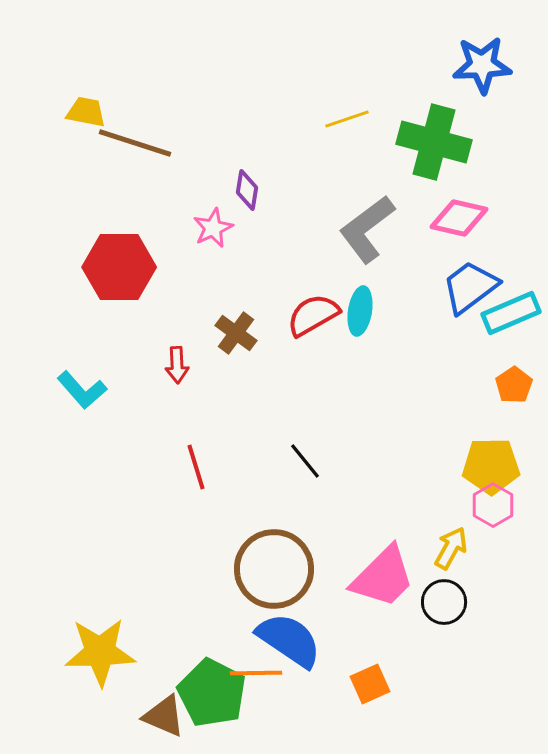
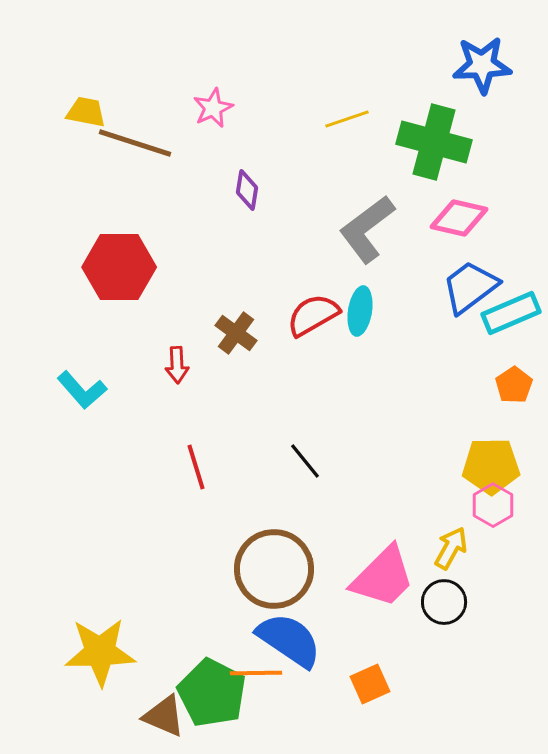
pink star: moved 120 px up
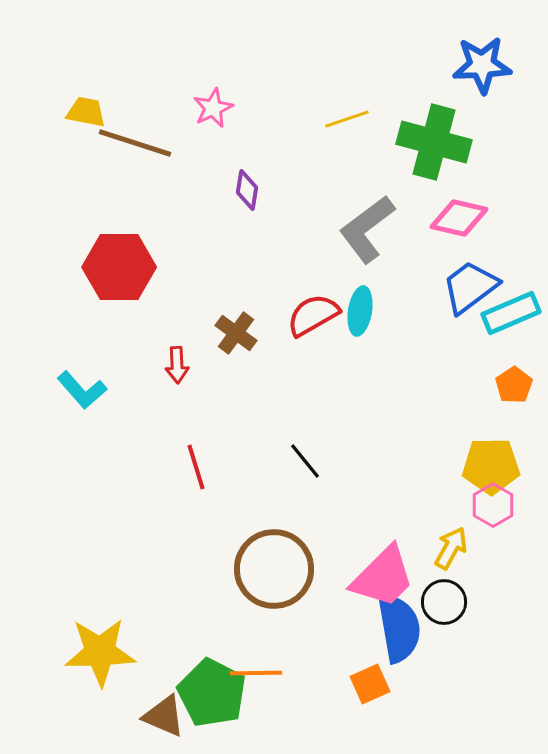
blue semicircle: moved 110 px right, 12 px up; rotated 46 degrees clockwise
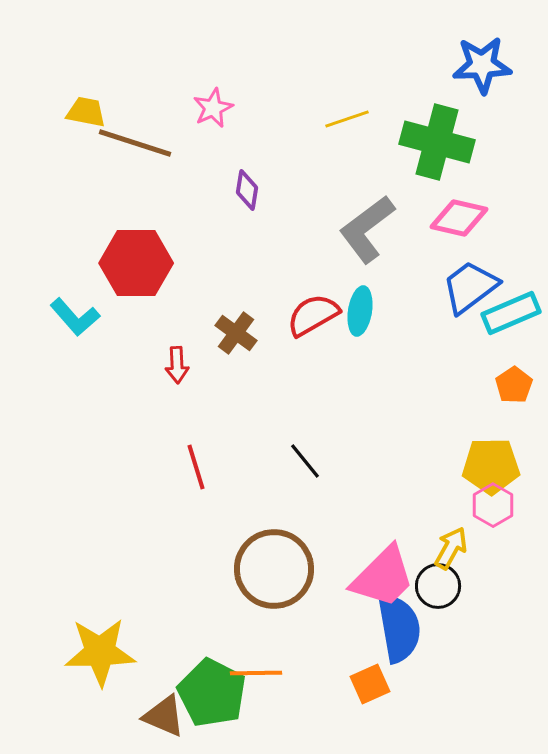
green cross: moved 3 px right
red hexagon: moved 17 px right, 4 px up
cyan L-shape: moved 7 px left, 73 px up
black circle: moved 6 px left, 16 px up
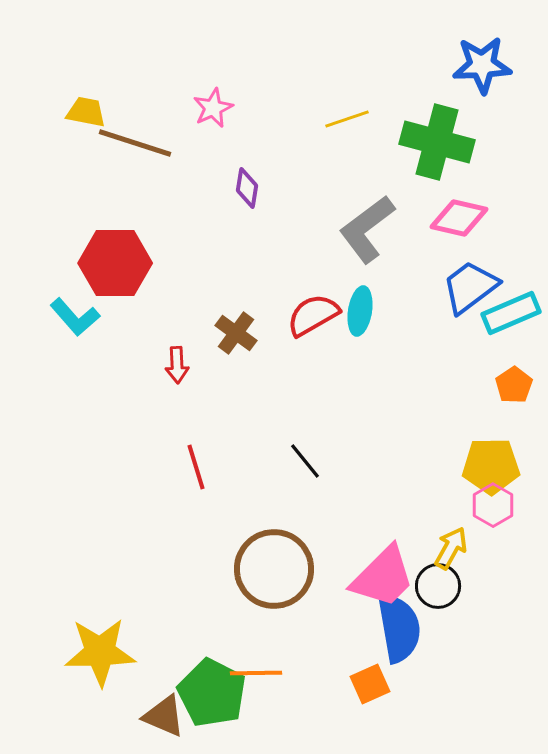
purple diamond: moved 2 px up
red hexagon: moved 21 px left
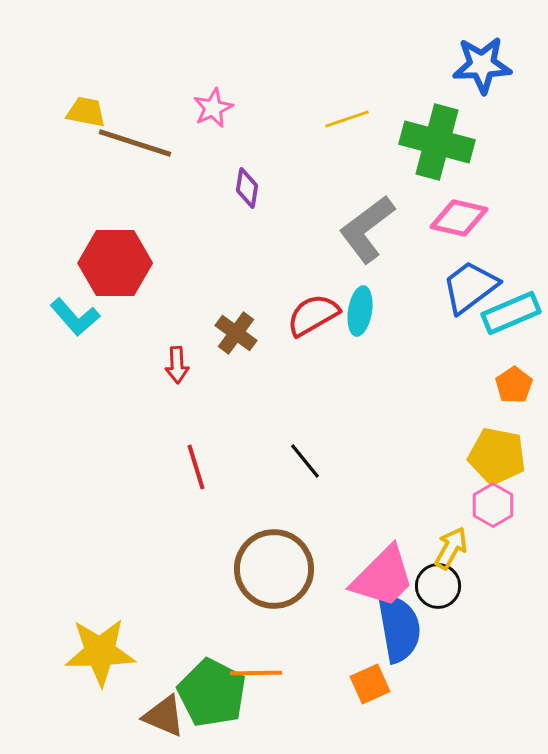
yellow pentagon: moved 6 px right, 10 px up; rotated 12 degrees clockwise
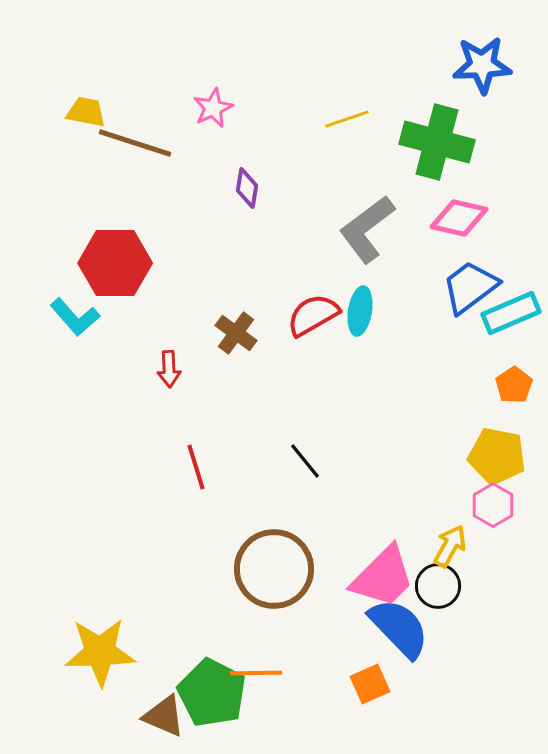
red arrow: moved 8 px left, 4 px down
yellow arrow: moved 1 px left, 2 px up
blue semicircle: rotated 34 degrees counterclockwise
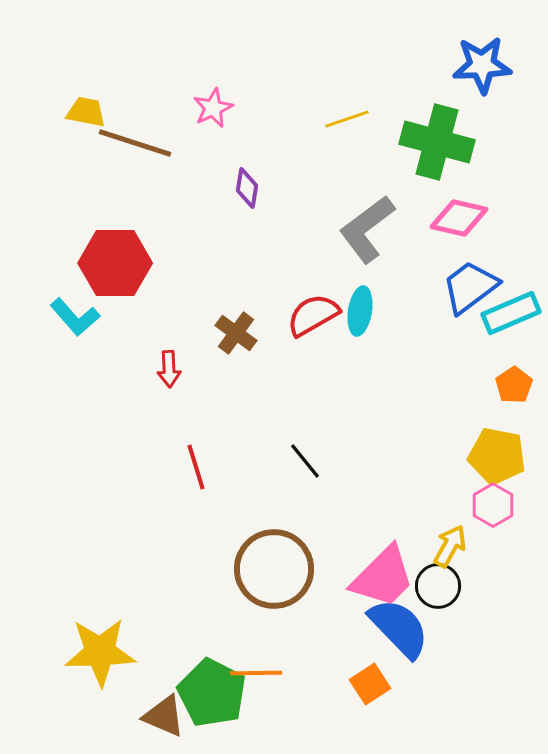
orange square: rotated 9 degrees counterclockwise
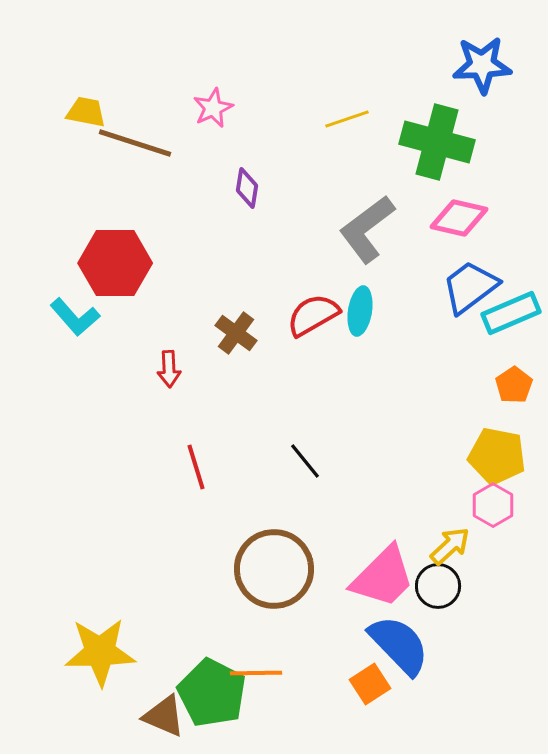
yellow arrow: rotated 18 degrees clockwise
blue semicircle: moved 17 px down
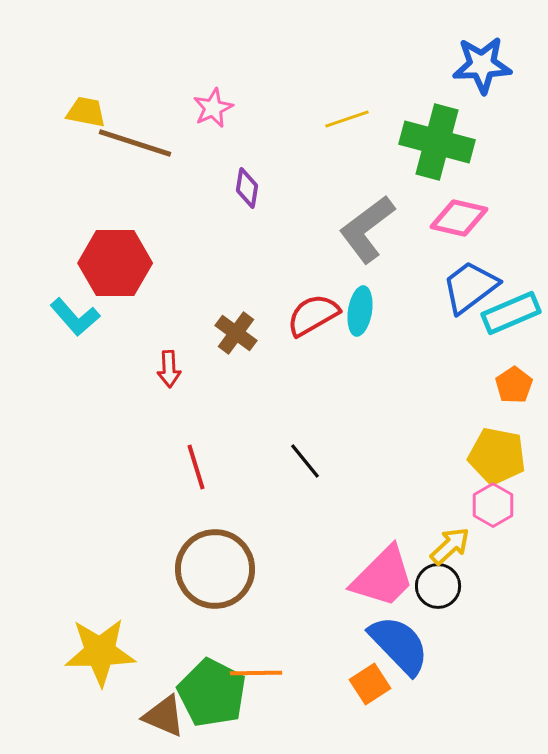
brown circle: moved 59 px left
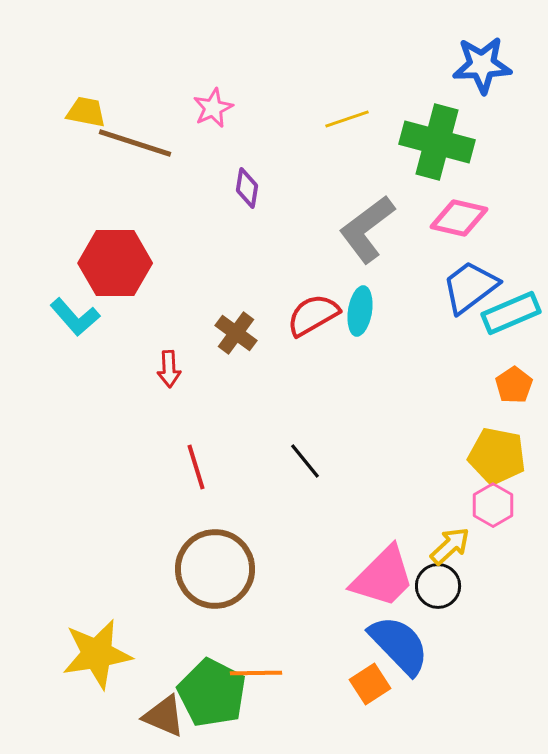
yellow star: moved 3 px left, 2 px down; rotated 8 degrees counterclockwise
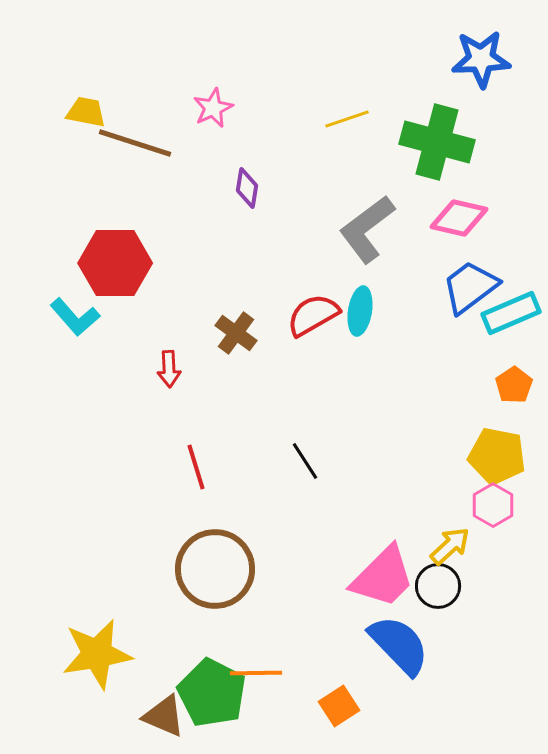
blue star: moved 1 px left, 6 px up
black line: rotated 6 degrees clockwise
orange square: moved 31 px left, 22 px down
